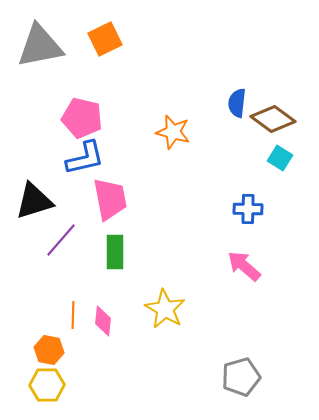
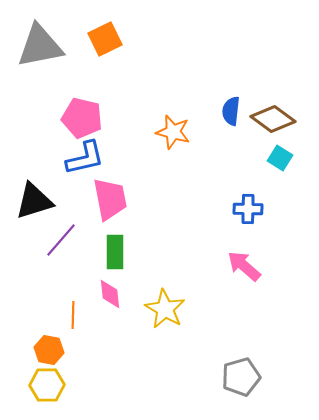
blue semicircle: moved 6 px left, 8 px down
pink diamond: moved 7 px right, 27 px up; rotated 12 degrees counterclockwise
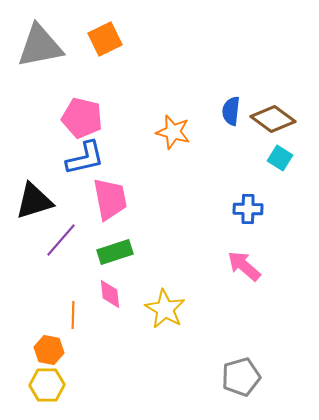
green rectangle: rotated 72 degrees clockwise
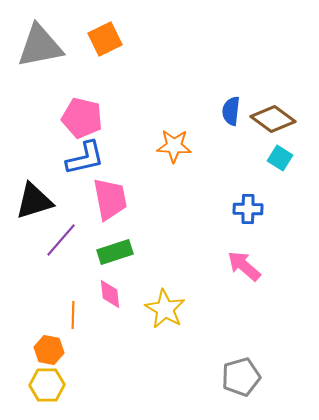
orange star: moved 1 px right, 14 px down; rotated 12 degrees counterclockwise
